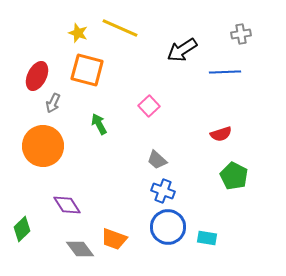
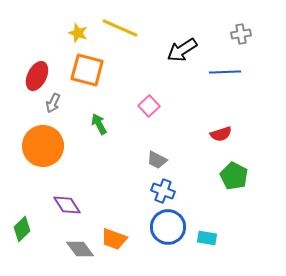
gray trapezoid: rotated 15 degrees counterclockwise
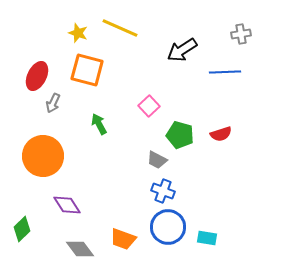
orange circle: moved 10 px down
green pentagon: moved 54 px left, 41 px up; rotated 12 degrees counterclockwise
orange trapezoid: moved 9 px right
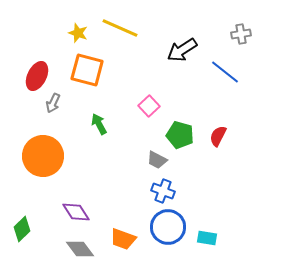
blue line: rotated 40 degrees clockwise
red semicircle: moved 3 px left, 2 px down; rotated 135 degrees clockwise
purple diamond: moved 9 px right, 7 px down
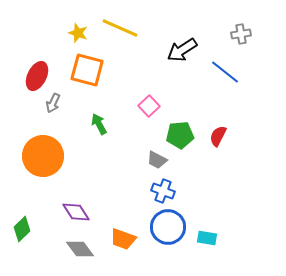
green pentagon: rotated 20 degrees counterclockwise
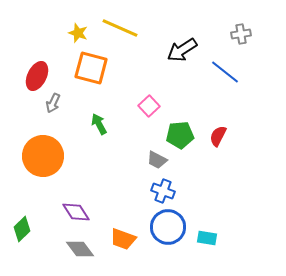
orange square: moved 4 px right, 2 px up
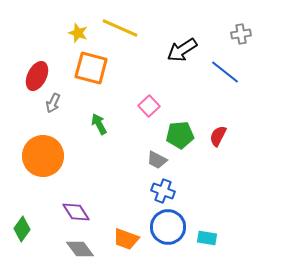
green diamond: rotated 10 degrees counterclockwise
orange trapezoid: moved 3 px right
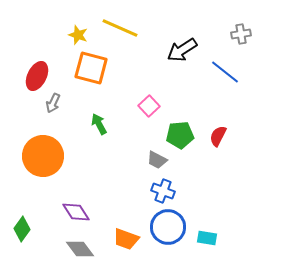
yellow star: moved 2 px down
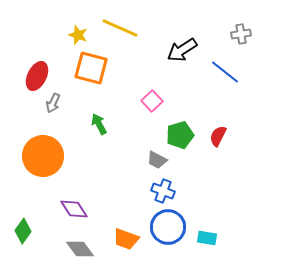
pink square: moved 3 px right, 5 px up
green pentagon: rotated 12 degrees counterclockwise
purple diamond: moved 2 px left, 3 px up
green diamond: moved 1 px right, 2 px down
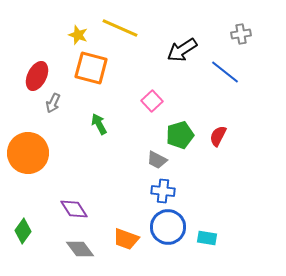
orange circle: moved 15 px left, 3 px up
blue cross: rotated 15 degrees counterclockwise
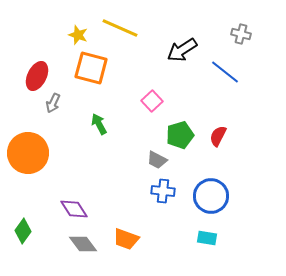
gray cross: rotated 24 degrees clockwise
blue circle: moved 43 px right, 31 px up
gray diamond: moved 3 px right, 5 px up
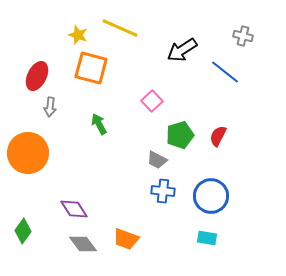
gray cross: moved 2 px right, 2 px down
gray arrow: moved 3 px left, 4 px down; rotated 18 degrees counterclockwise
